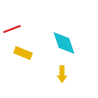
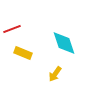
yellow arrow: moved 7 px left; rotated 35 degrees clockwise
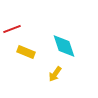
cyan diamond: moved 3 px down
yellow rectangle: moved 3 px right, 1 px up
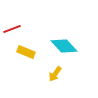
cyan diamond: rotated 24 degrees counterclockwise
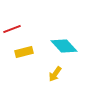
yellow rectangle: moved 2 px left; rotated 36 degrees counterclockwise
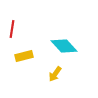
red line: rotated 60 degrees counterclockwise
yellow rectangle: moved 4 px down
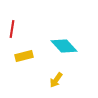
yellow arrow: moved 1 px right, 6 px down
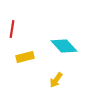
yellow rectangle: moved 1 px right, 1 px down
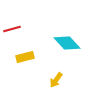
red line: rotated 66 degrees clockwise
cyan diamond: moved 3 px right, 3 px up
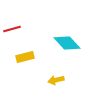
yellow arrow: rotated 42 degrees clockwise
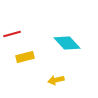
red line: moved 5 px down
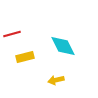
cyan diamond: moved 4 px left, 3 px down; rotated 16 degrees clockwise
